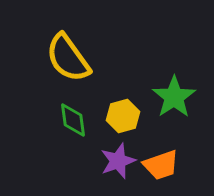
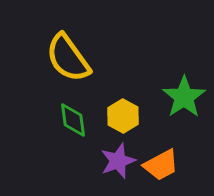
green star: moved 10 px right
yellow hexagon: rotated 16 degrees counterclockwise
orange trapezoid: rotated 9 degrees counterclockwise
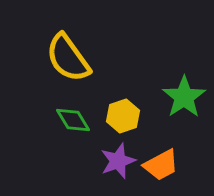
yellow hexagon: rotated 12 degrees clockwise
green diamond: rotated 24 degrees counterclockwise
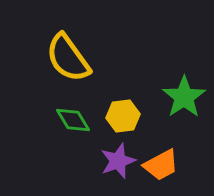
yellow hexagon: rotated 12 degrees clockwise
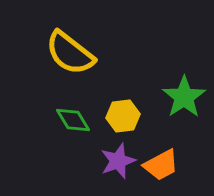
yellow semicircle: moved 2 px right, 5 px up; rotated 16 degrees counterclockwise
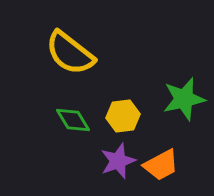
green star: moved 2 px down; rotated 21 degrees clockwise
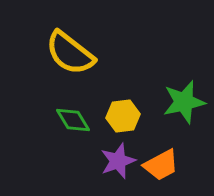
green star: moved 3 px down
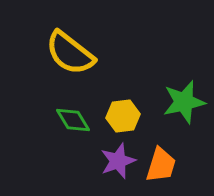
orange trapezoid: rotated 45 degrees counterclockwise
